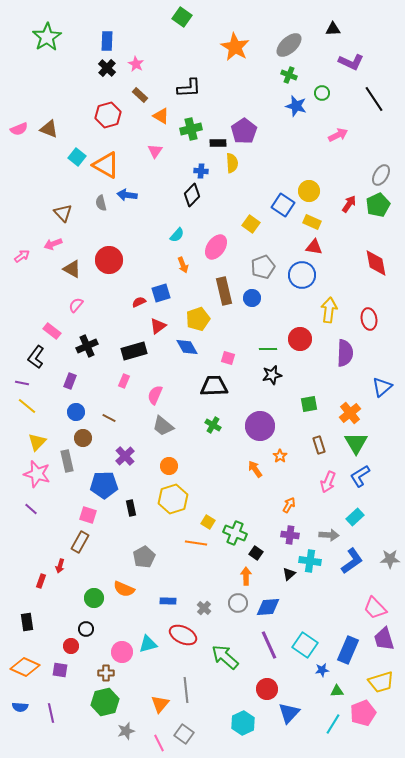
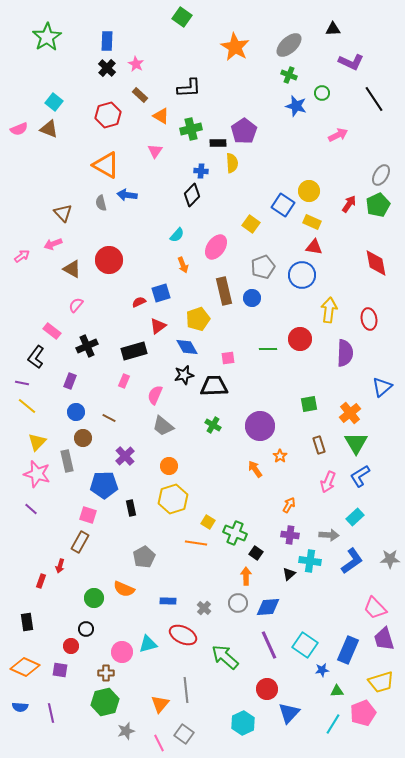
cyan square at (77, 157): moved 23 px left, 55 px up
pink square at (228, 358): rotated 24 degrees counterclockwise
black star at (272, 375): moved 88 px left
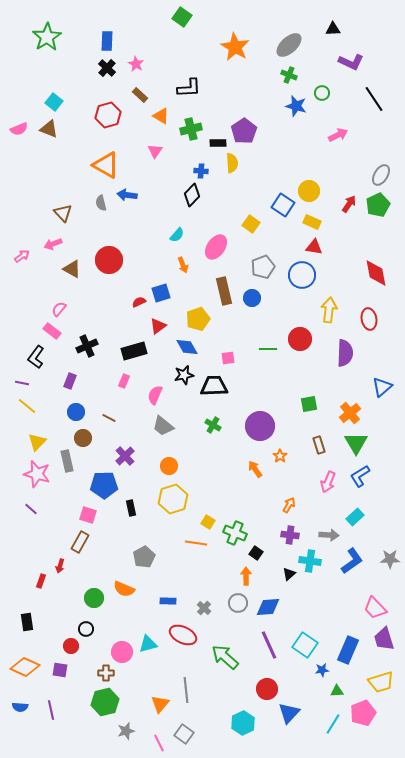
red diamond at (376, 263): moved 10 px down
pink semicircle at (76, 305): moved 17 px left, 4 px down
purple line at (51, 713): moved 3 px up
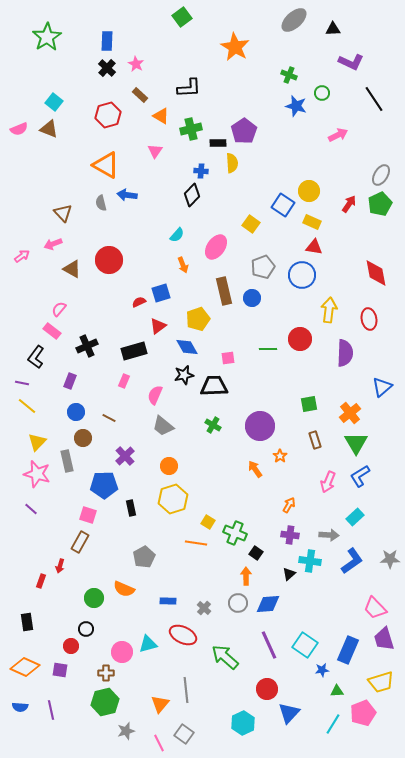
green square at (182, 17): rotated 18 degrees clockwise
gray ellipse at (289, 45): moved 5 px right, 25 px up
green pentagon at (378, 205): moved 2 px right, 1 px up
brown rectangle at (319, 445): moved 4 px left, 5 px up
blue diamond at (268, 607): moved 3 px up
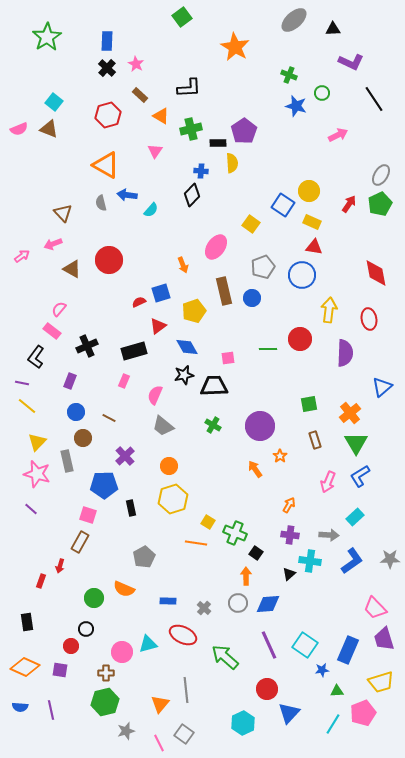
cyan semicircle at (177, 235): moved 26 px left, 25 px up
yellow pentagon at (198, 319): moved 4 px left, 8 px up
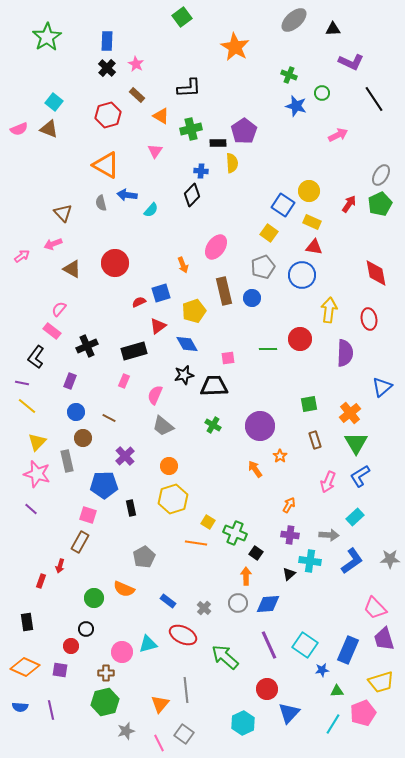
brown rectangle at (140, 95): moved 3 px left
yellow square at (251, 224): moved 18 px right, 9 px down
red circle at (109, 260): moved 6 px right, 3 px down
blue diamond at (187, 347): moved 3 px up
blue rectangle at (168, 601): rotated 35 degrees clockwise
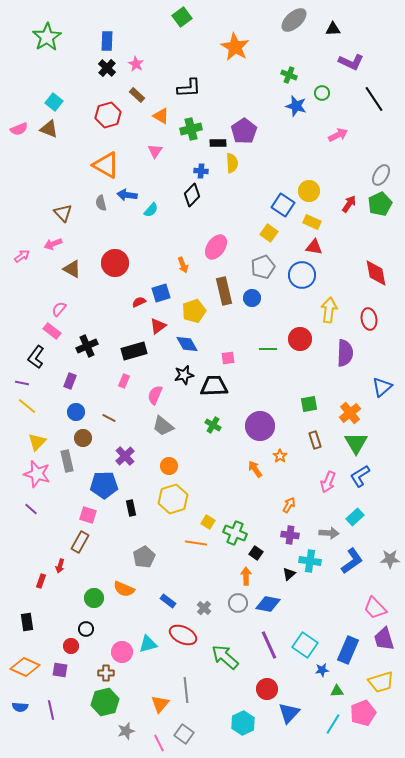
gray arrow at (329, 535): moved 2 px up
blue diamond at (268, 604): rotated 15 degrees clockwise
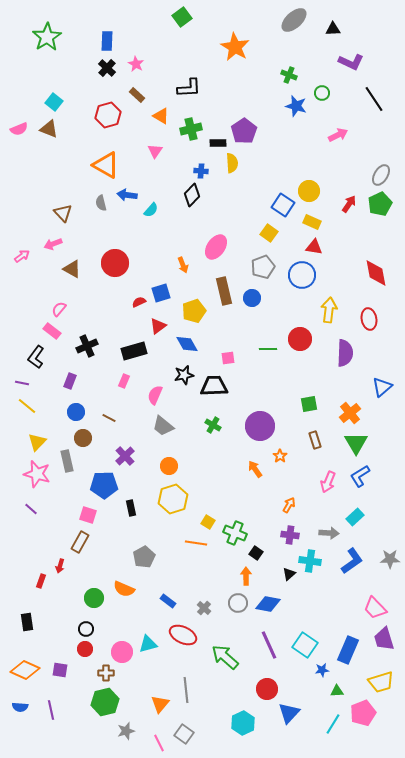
red circle at (71, 646): moved 14 px right, 3 px down
orange diamond at (25, 667): moved 3 px down
